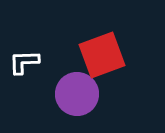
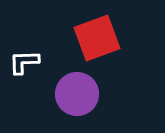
red square: moved 5 px left, 17 px up
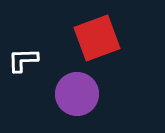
white L-shape: moved 1 px left, 2 px up
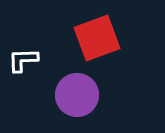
purple circle: moved 1 px down
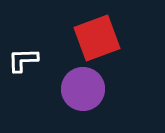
purple circle: moved 6 px right, 6 px up
